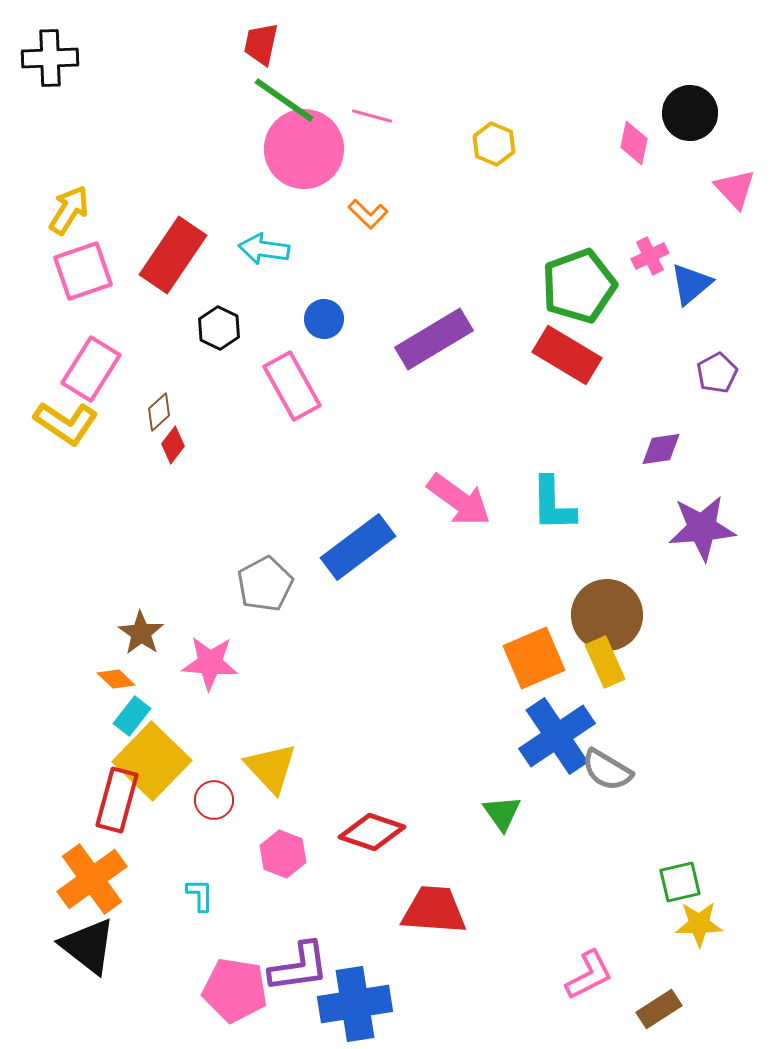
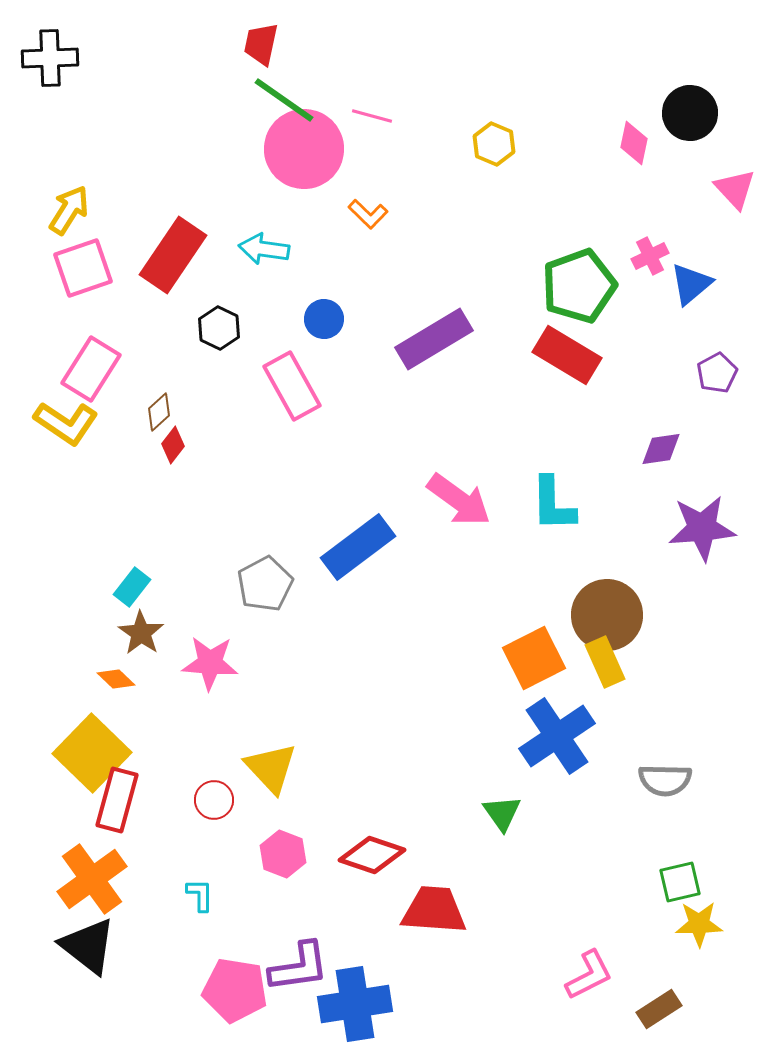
pink square at (83, 271): moved 3 px up
orange square at (534, 658): rotated 4 degrees counterclockwise
cyan rectangle at (132, 716): moved 129 px up
yellow square at (152, 761): moved 60 px left, 8 px up
gray semicircle at (607, 770): moved 58 px right, 10 px down; rotated 30 degrees counterclockwise
red diamond at (372, 832): moved 23 px down
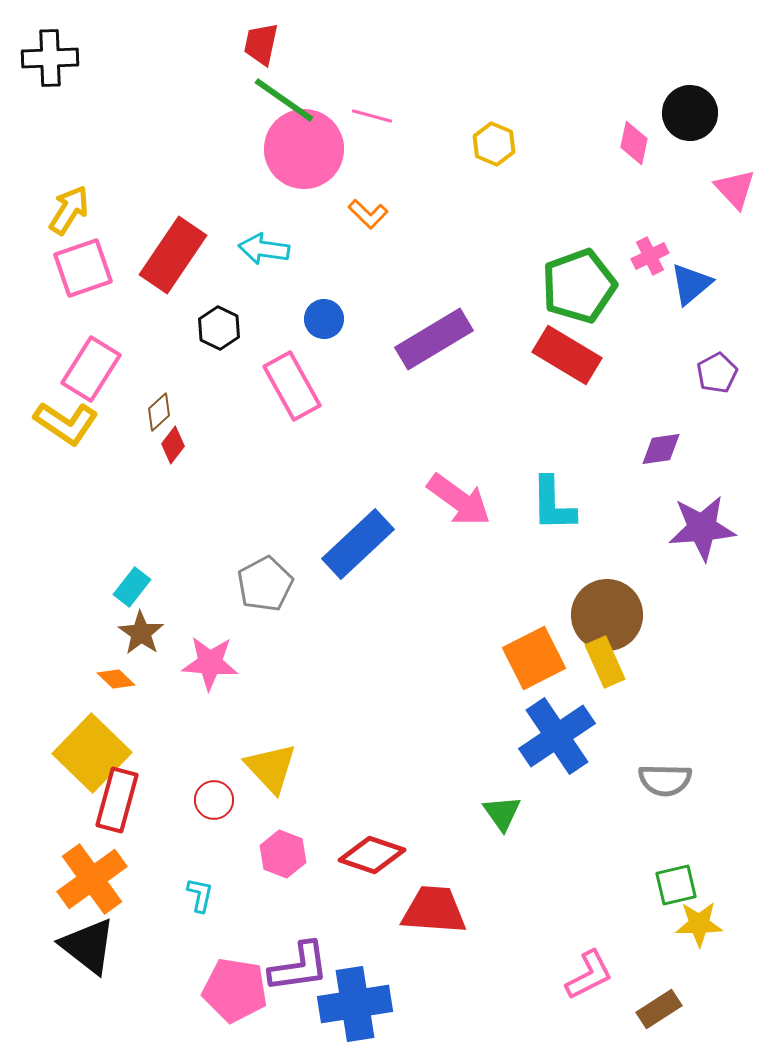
blue rectangle at (358, 547): moved 3 px up; rotated 6 degrees counterclockwise
green square at (680, 882): moved 4 px left, 3 px down
cyan L-shape at (200, 895): rotated 12 degrees clockwise
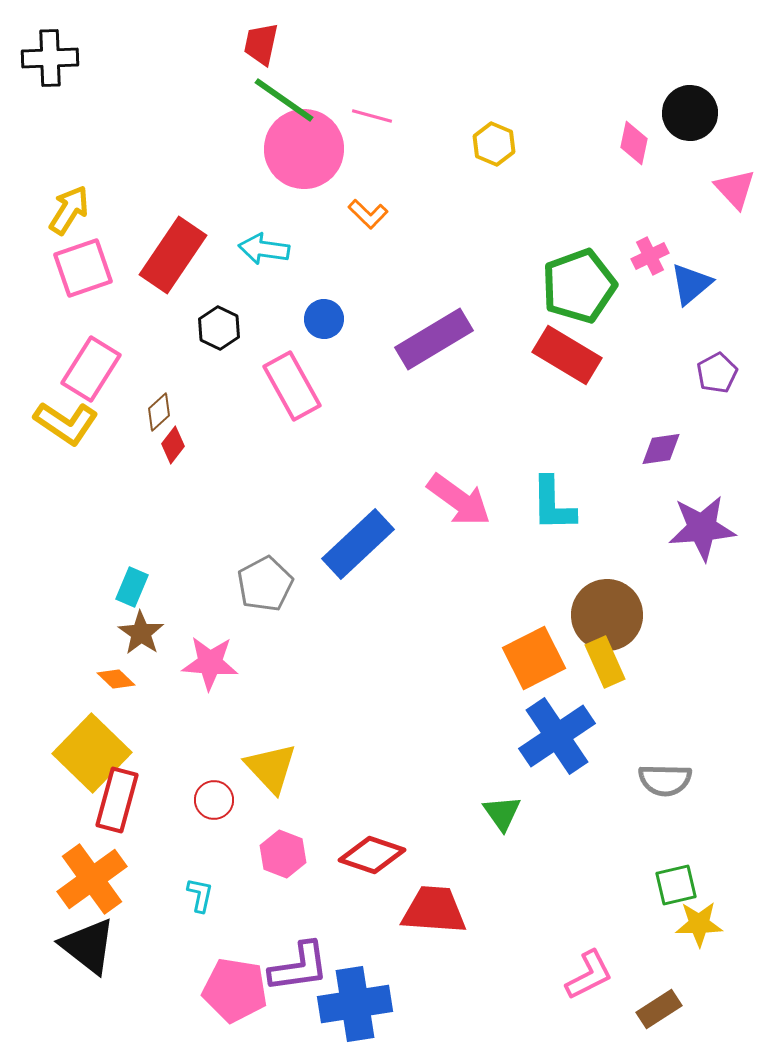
cyan rectangle at (132, 587): rotated 15 degrees counterclockwise
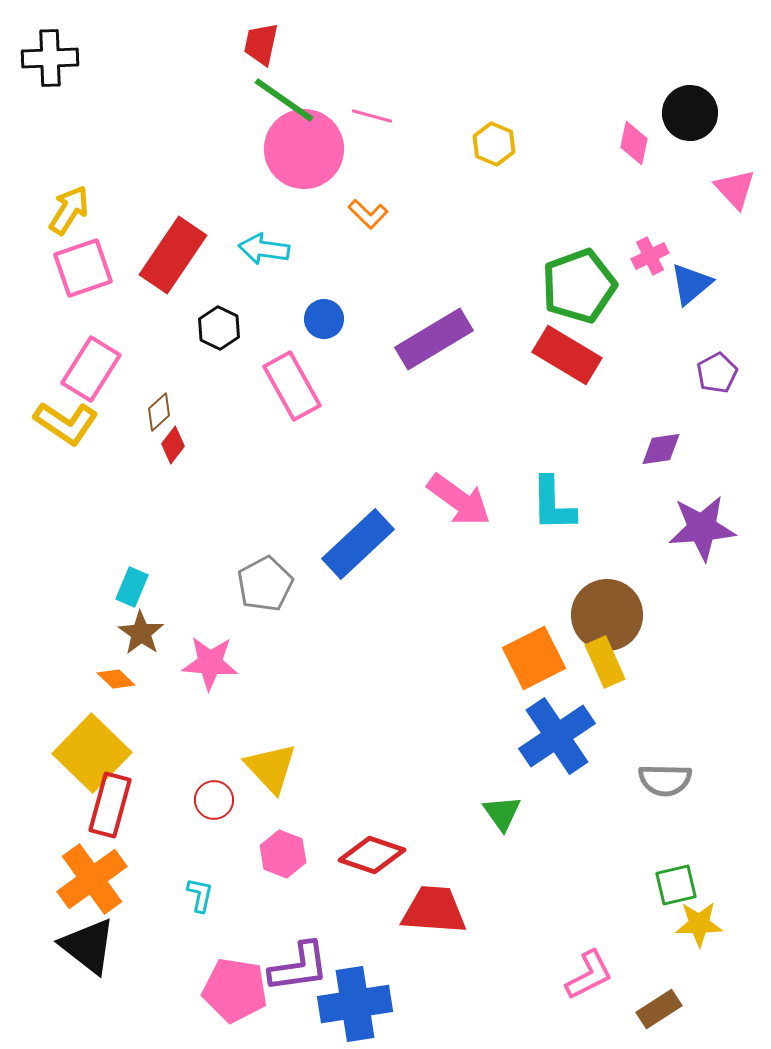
red rectangle at (117, 800): moved 7 px left, 5 px down
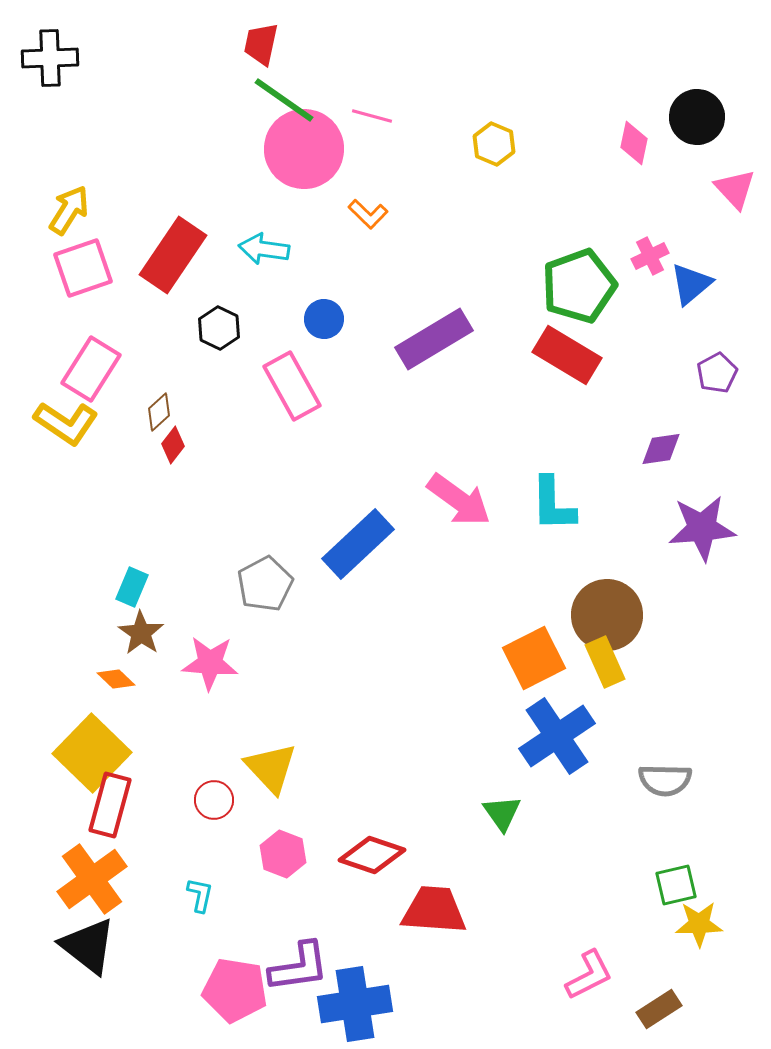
black circle at (690, 113): moved 7 px right, 4 px down
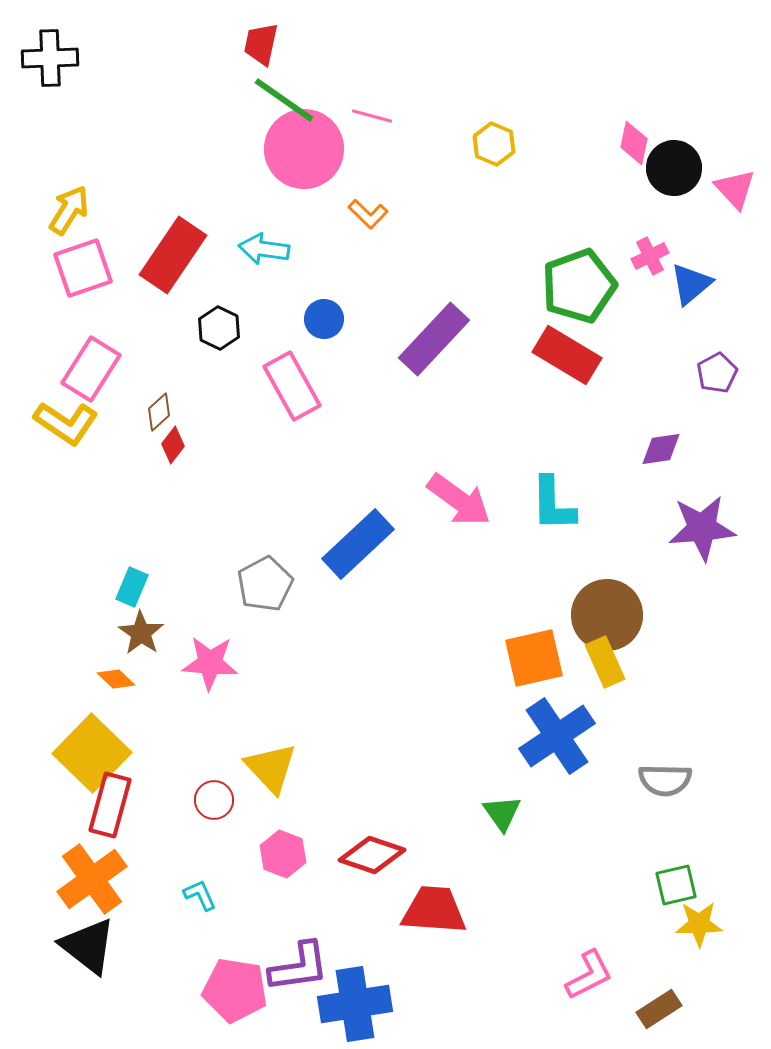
black circle at (697, 117): moved 23 px left, 51 px down
purple rectangle at (434, 339): rotated 16 degrees counterclockwise
orange square at (534, 658): rotated 14 degrees clockwise
cyan L-shape at (200, 895): rotated 36 degrees counterclockwise
